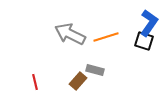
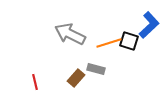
blue L-shape: moved 2 px down; rotated 12 degrees clockwise
orange line: moved 3 px right, 6 px down
black square: moved 15 px left
gray rectangle: moved 1 px right, 1 px up
brown rectangle: moved 2 px left, 3 px up
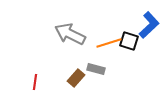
red line: rotated 21 degrees clockwise
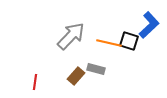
gray arrow: moved 1 px right, 2 px down; rotated 108 degrees clockwise
orange line: rotated 30 degrees clockwise
brown rectangle: moved 2 px up
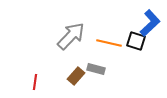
blue L-shape: moved 1 px right, 2 px up
black square: moved 7 px right
